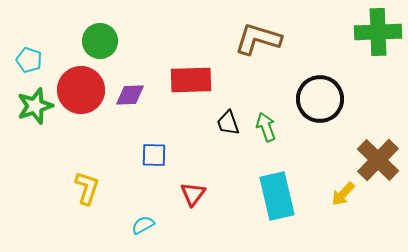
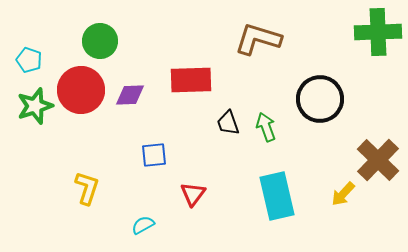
blue square: rotated 8 degrees counterclockwise
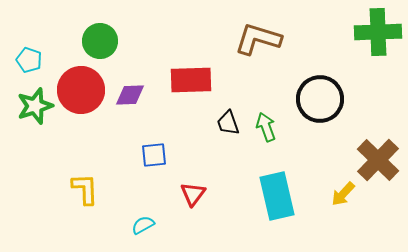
yellow L-shape: moved 2 px left, 1 px down; rotated 20 degrees counterclockwise
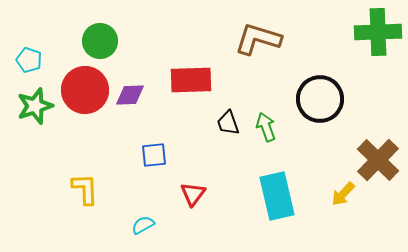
red circle: moved 4 px right
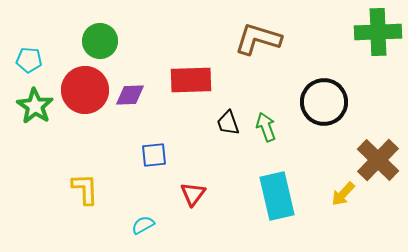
cyan pentagon: rotated 15 degrees counterclockwise
black circle: moved 4 px right, 3 px down
green star: rotated 21 degrees counterclockwise
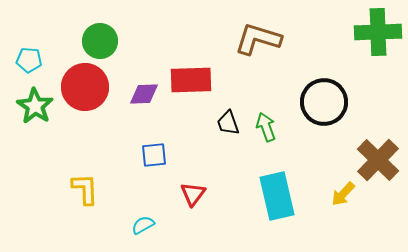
red circle: moved 3 px up
purple diamond: moved 14 px right, 1 px up
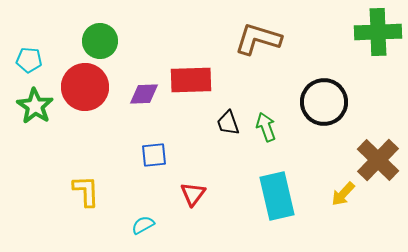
yellow L-shape: moved 1 px right, 2 px down
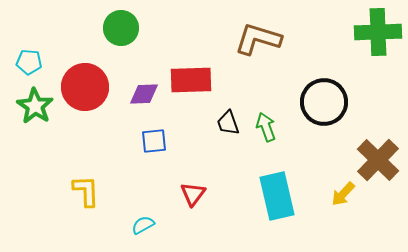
green circle: moved 21 px right, 13 px up
cyan pentagon: moved 2 px down
blue square: moved 14 px up
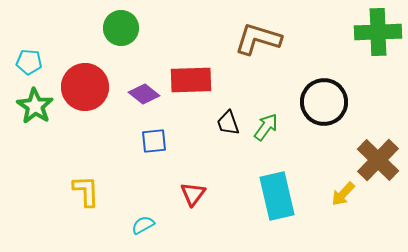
purple diamond: rotated 40 degrees clockwise
green arrow: rotated 56 degrees clockwise
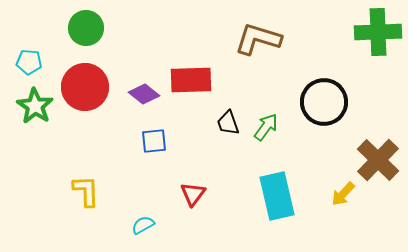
green circle: moved 35 px left
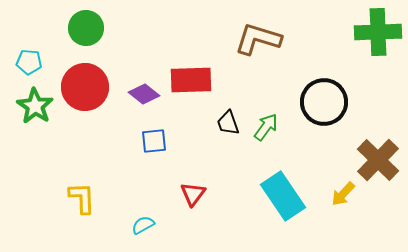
yellow L-shape: moved 4 px left, 7 px down
cyan rectangle: moved 6 px right; rotated 21 degrees counterclockwise
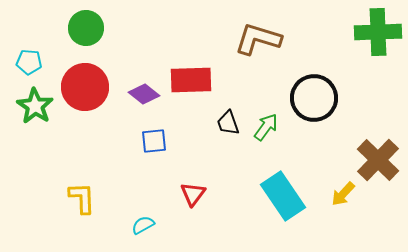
black circle: moved 10 px left, 4 px up
